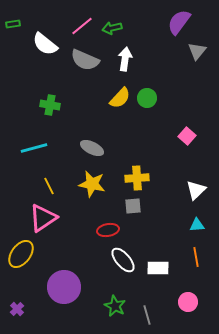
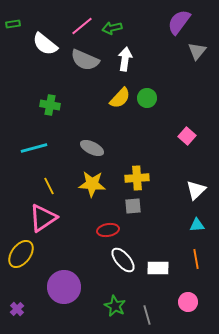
yellow star: rotated 8 degrees counterclockwise
orange line: moved 2 px down
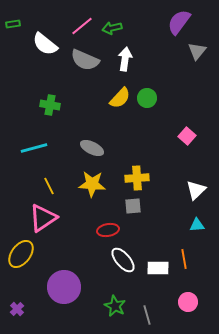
orange line: moved 12 px left
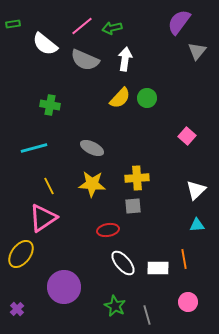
white ellipse: moved 3 px down
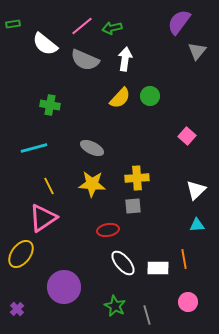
green circle: moved 3 px right, 2 px up
